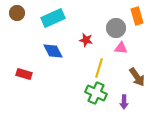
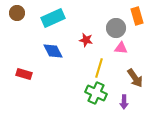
brown arrow: moved 2 px left, 1 px down
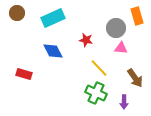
yellow line: rotated 60 degrees counterclockwise
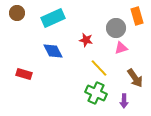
pink triangle: rotated 24 degrees counterclockwise
purple arrow: moved 1 px up
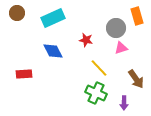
red rectangle: rotated 21 degrees counterclockwise
brown arrow: moved 1 px right, 1 px down
purple arrow: moved 2 px down
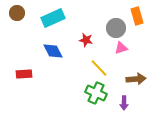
brown arrow: rotated 60 degrees counterclockwise
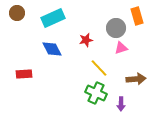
red star: rotated 24 degrees counterclockwise
blue diamond: moved 1 px left, 2 px up
purple arrow: moved 3 px left, 1 px down
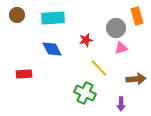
brown circle: moved 2 px down
cyan rectangle: rotated 20 degrees clockwise
green cross: moved 11 px left
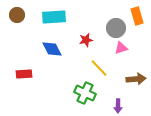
cyan rectangle: moved 1 px right, 1 px up
purple arrow: moved 3 px left, 2 px down
